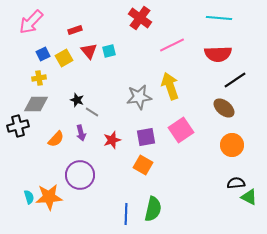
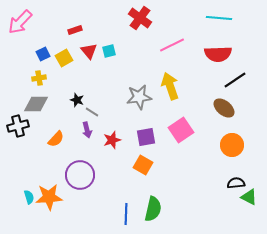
pink arrow: moved 11 px left
purple arrow: moved 6 px right, 3 px up
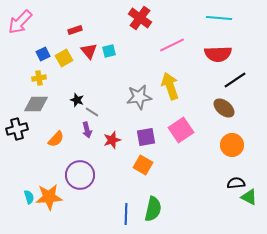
black cross: moved 1 px left, 3 px down
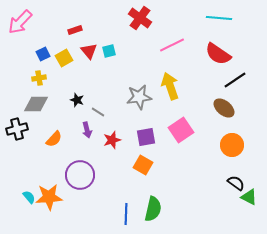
red semicircle: rotated 36 degrees clockwise
gray line: moved 6 px right
orange semicircle: moved 2 px left
black semicircle: rotated 42 degrees clockwise
cyan semicircle: rotated 24 degrees counterclockwise
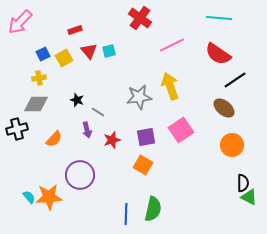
black semicircle: moved 7 px right; rotated 54 degrees clockwise
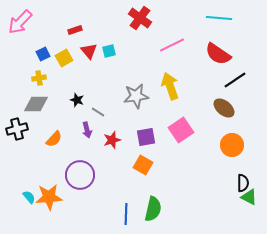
gray star: moved 3 px left, 1 px up
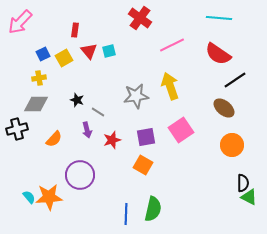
red rectangle: rotated 64 degrees counterclockwise
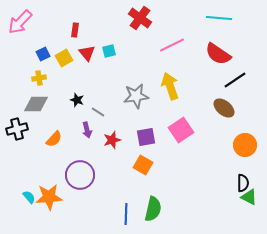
red triangle: moved 2 px left, 2 px down
orange circle: moved 13 px right
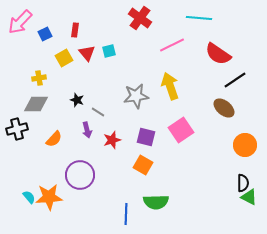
cyan line: moved 20 px left
blue square: moved 2 px right, 20 px up
purple square: rotated 24 degrees clockwise
green semicircle: moved 3 px right, 7 px up; rotated 75 degrees clockwise
